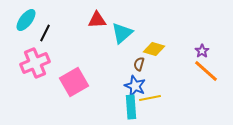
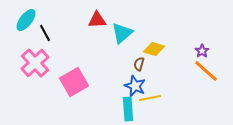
black line: rotated 54 degrees counterclockwise
pink cross: rotated 20 degrees counterclockwise
cyan rectangle: moved 3 px left, 2 px down
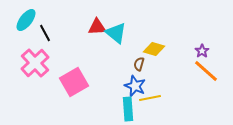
red triangle: moved 7 px down
cyan triangle: moved 6 px left; rotated 40 degrees counterclockwise
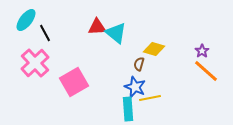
blue star: moved 1 px down
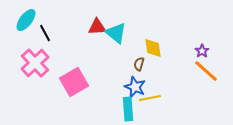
yellow diamond: moved 1 px left, 1 px up; rotated 65 degrees clockwise
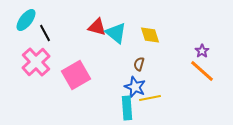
red triangle: rotated 18 degrees clockwise
yellow diamond: moved 3 px left, 13 px up; rotated 10 degrees counterclockwise
pink cross: moved 1 px right, 1 px up
orange line: moved 4 px left
pink square: moved 2 px right, 7 px up
cyan rectangle: moved 1 px left, 1 px up
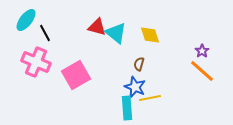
pink cross: rotated 24 degrees counterclockwise
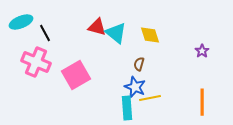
cyan ellipse: moved 5 px left, 2 px down; rotated 30 degrees clockwise
orange line: moved 31 px down; rotated 48 degrees clockwise
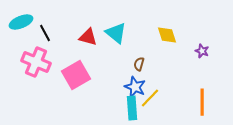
red triangle: moved 9 px left, 10 px down
yellow diamond: moved 17 px right
purple star: rotated 16 degrees counterclockwise
yellow line: rotated 35 degrees counterclockwise
cyan rectangle: moved 5 px right
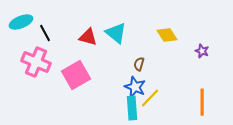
yellow diamond: rotated 15 degrees counterclockwise
